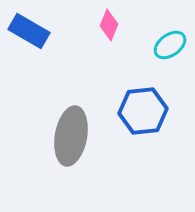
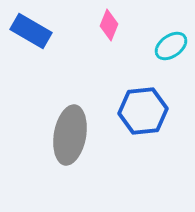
blue rectangle: moved 2 px right
cyan ellipse: moved 1 px right, 1 px down
gray ellipse: moved 1 px left, 1 px up
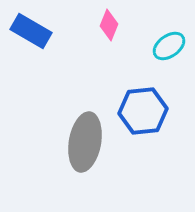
cyan ellipse: moved 2 px left
gray ellipse: moved 15 px right, 7 px down
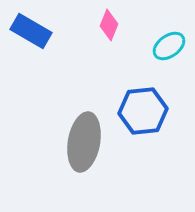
gray ellipse: moved 1 px left
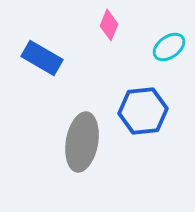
blue rectangle: moved 11 px right, 27 px down
cyan ellipse: moved 1 px down
gray ellipse: moved 2 px left
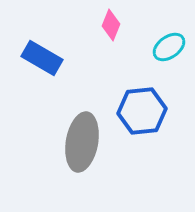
pink diamond: moved 2 px right
blue hexagon: moved 1 px left
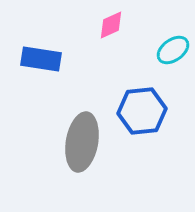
pink diamond: rotated 44 degrees clockwise
cyan ellipse: moved 4 px right, 3 px down
blue rectangle: moved 1 px left, 1 px down; rotated 21 degrees counterclockwise
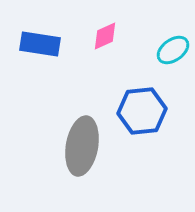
pink diamond: moved 6 px left, 11 px down
blue rectangle: moved 1 px left, 15 px up
gray ellipse: moved 4 px down
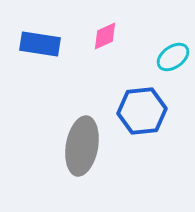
cyan ellipse: moved 7 px down
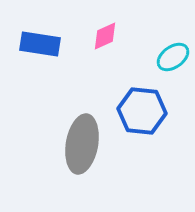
blue hexagon: rotated 12 degrees clockwise
gray ellipse: moved 2 px up
